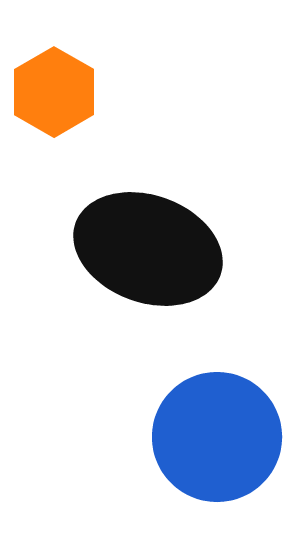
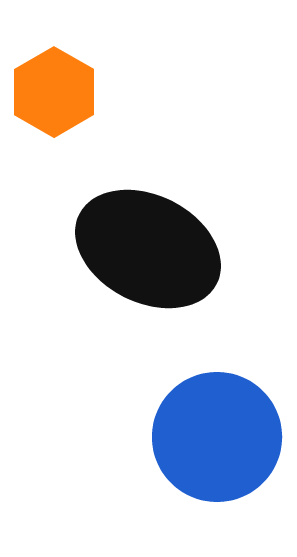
black ellipse: rotated 7 degrees clockwise
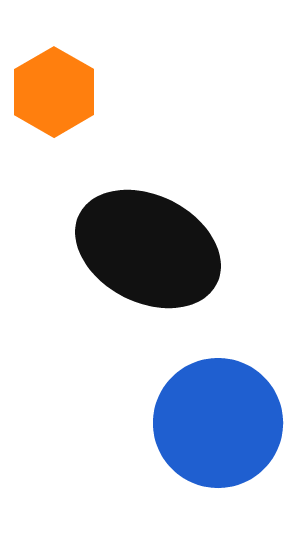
blue circle: moved 1 px right, 14 px up
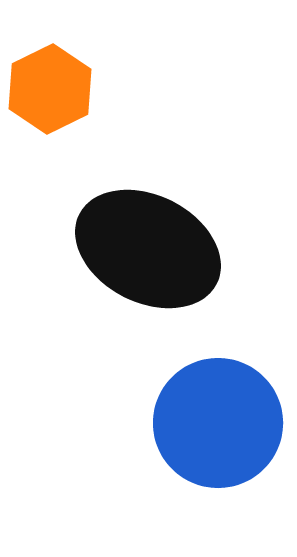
orange hexagon: moved 4 px left, 3 px up; rotated 4 degrees clockwise
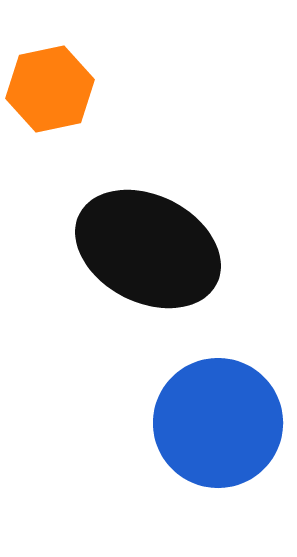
orange hexagon: rotated 14 degrees clockwise
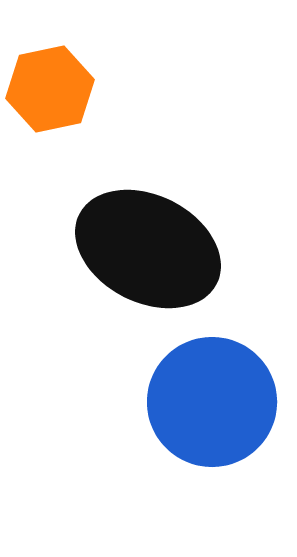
blue circle: moved 6 px left, 21 px up
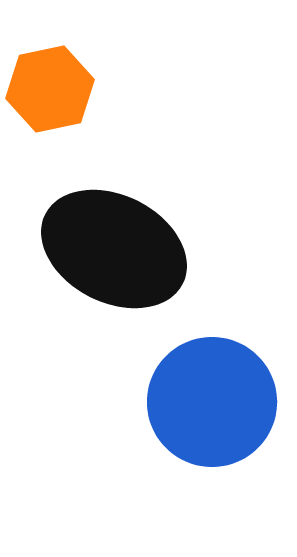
black ellipse: moved 34 px left
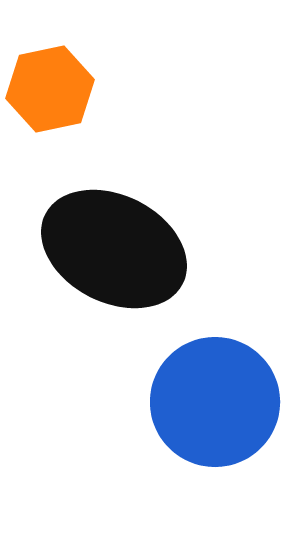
blue circle: moved 3 px right
